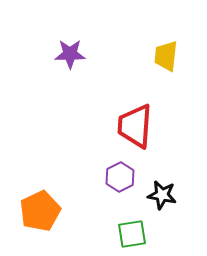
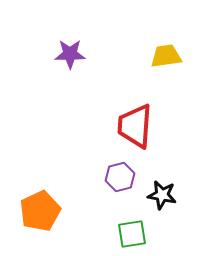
yellow trapezoid: rotated 76 degrees clockwise
purple hexagon: rotated 12 degrees clockwise
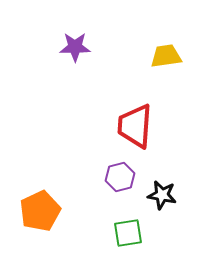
purple star: moved 5 px right, 7 px up
green square: moved 4 px left, 1 px up
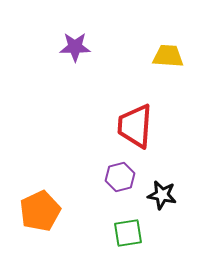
yellow trapezoid: moved 2 px right; rotated 12 degrees clockwise
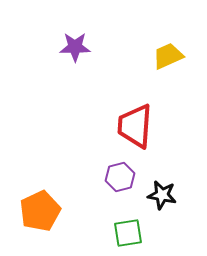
yellow trapezoid: rotated 28 degrees counterclockwise
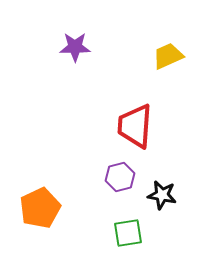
orange pentagon: moved 3 px up
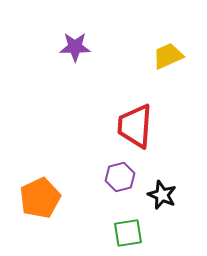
black star: rotated 12 degrees clockwise
orange pentagon: moved 10 px up
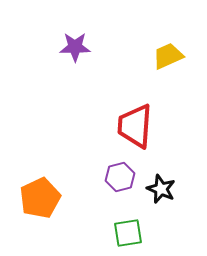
black star: moved 1 px left, 6 px up
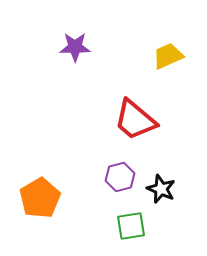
red trapezoid: moved 6 px up; rotated 54 degrees counterclockwise
orange pentagon: rotated 6 degrees counterclockwise
green square: moved 3 px right, 7 px up
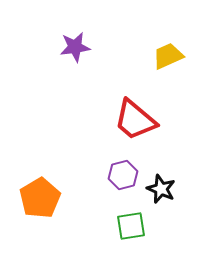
purple star: rotated 8 degrees counterclockwise
purple hexagon: moved 3 px right, 2 px up
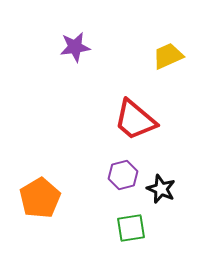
green square: moved 2 px down
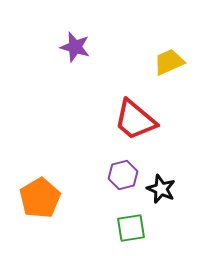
purple star: rotated 24 degrees clockwise
yellow trapezoid: moved 1 px right, 6 px down
